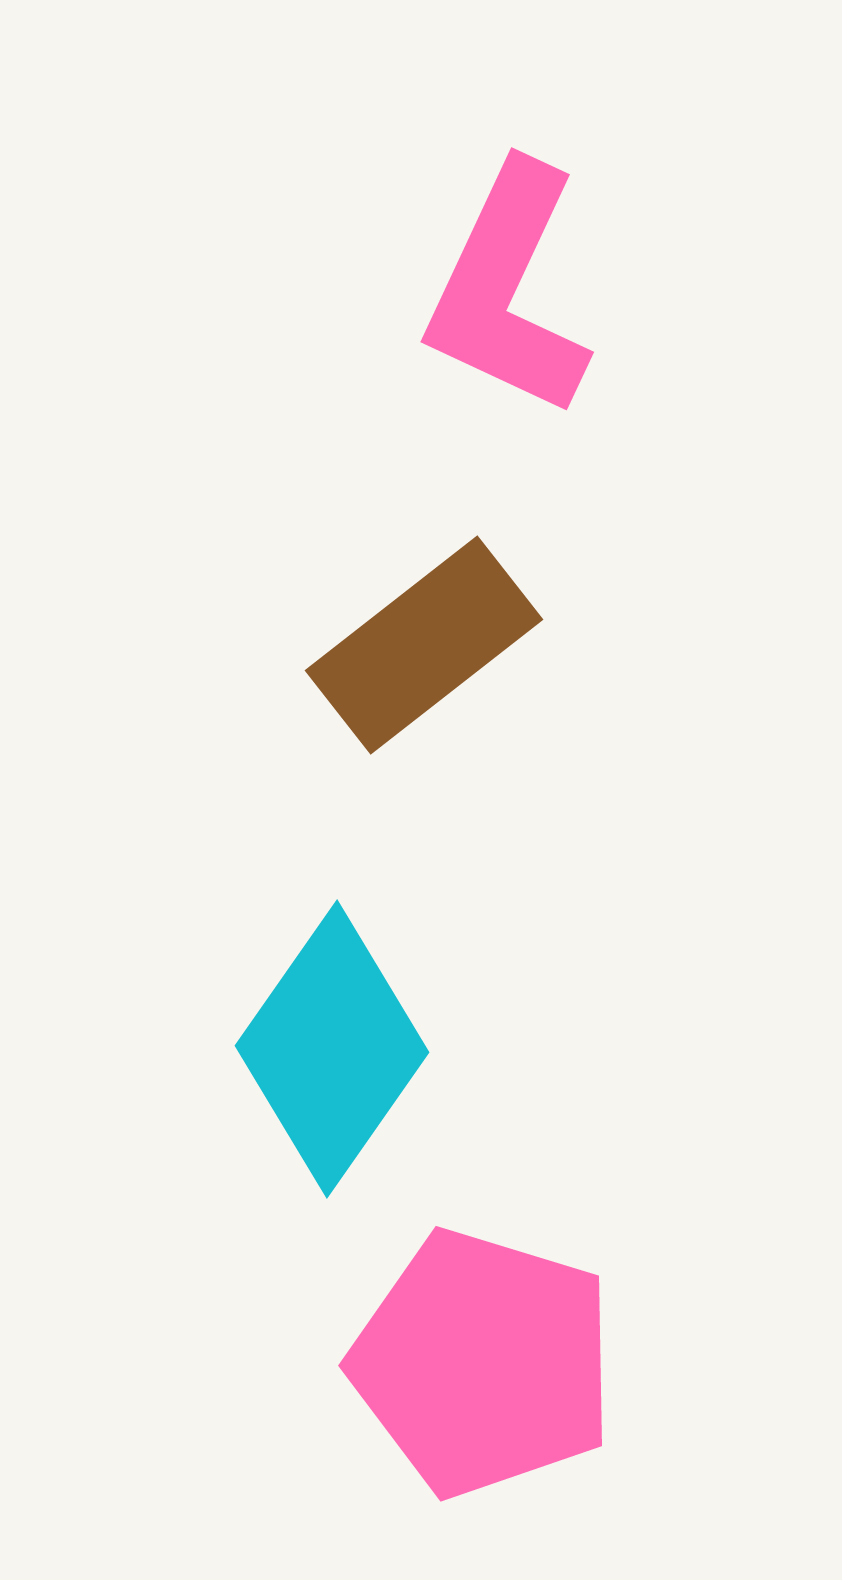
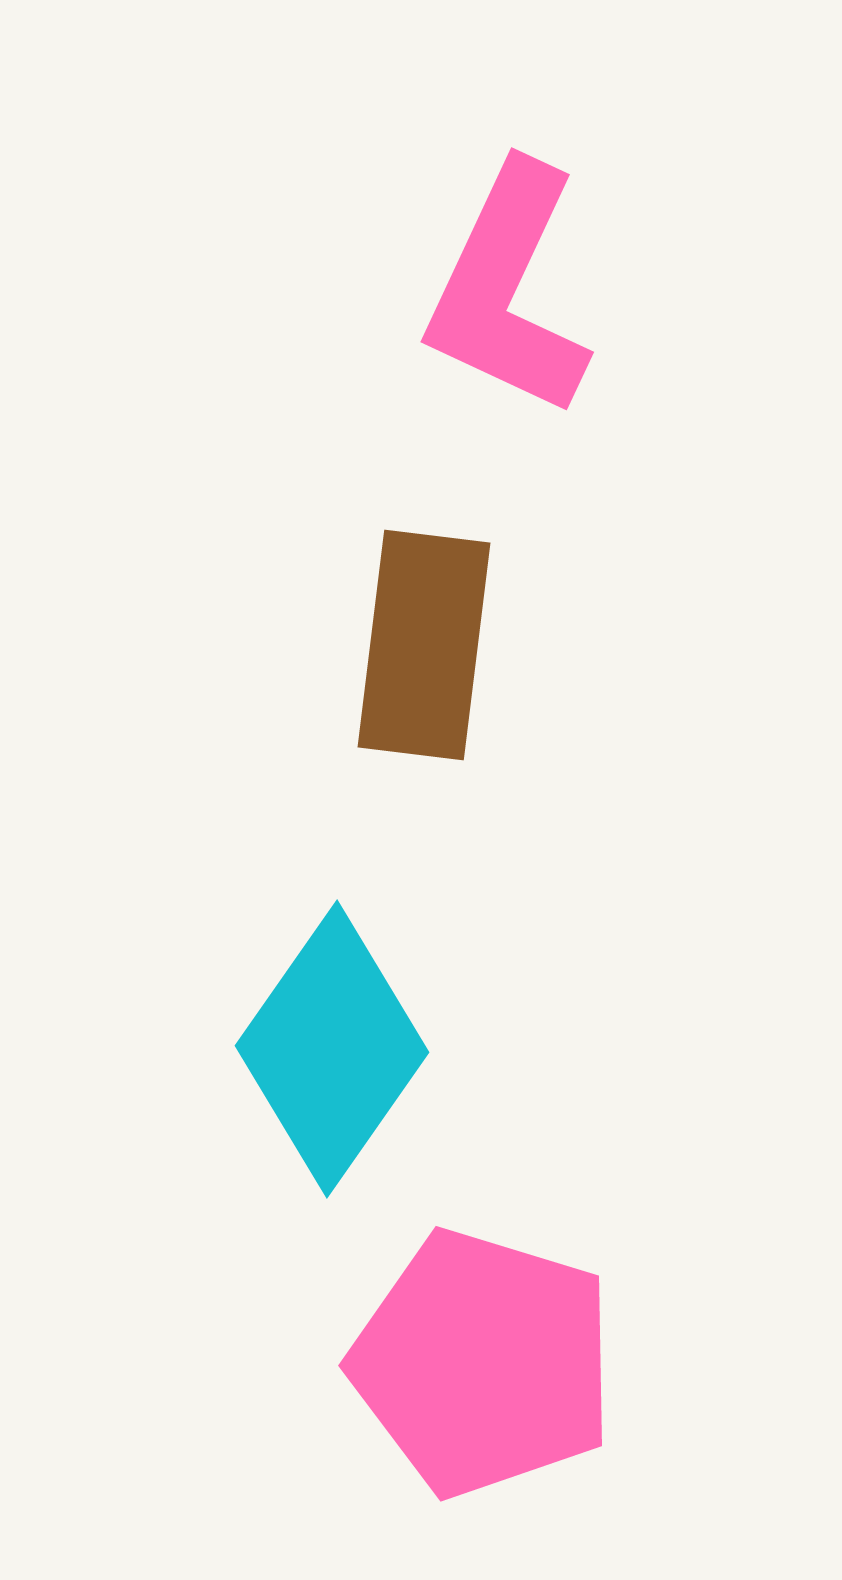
brown rectangle: rotated 45 degrees counterclockwise
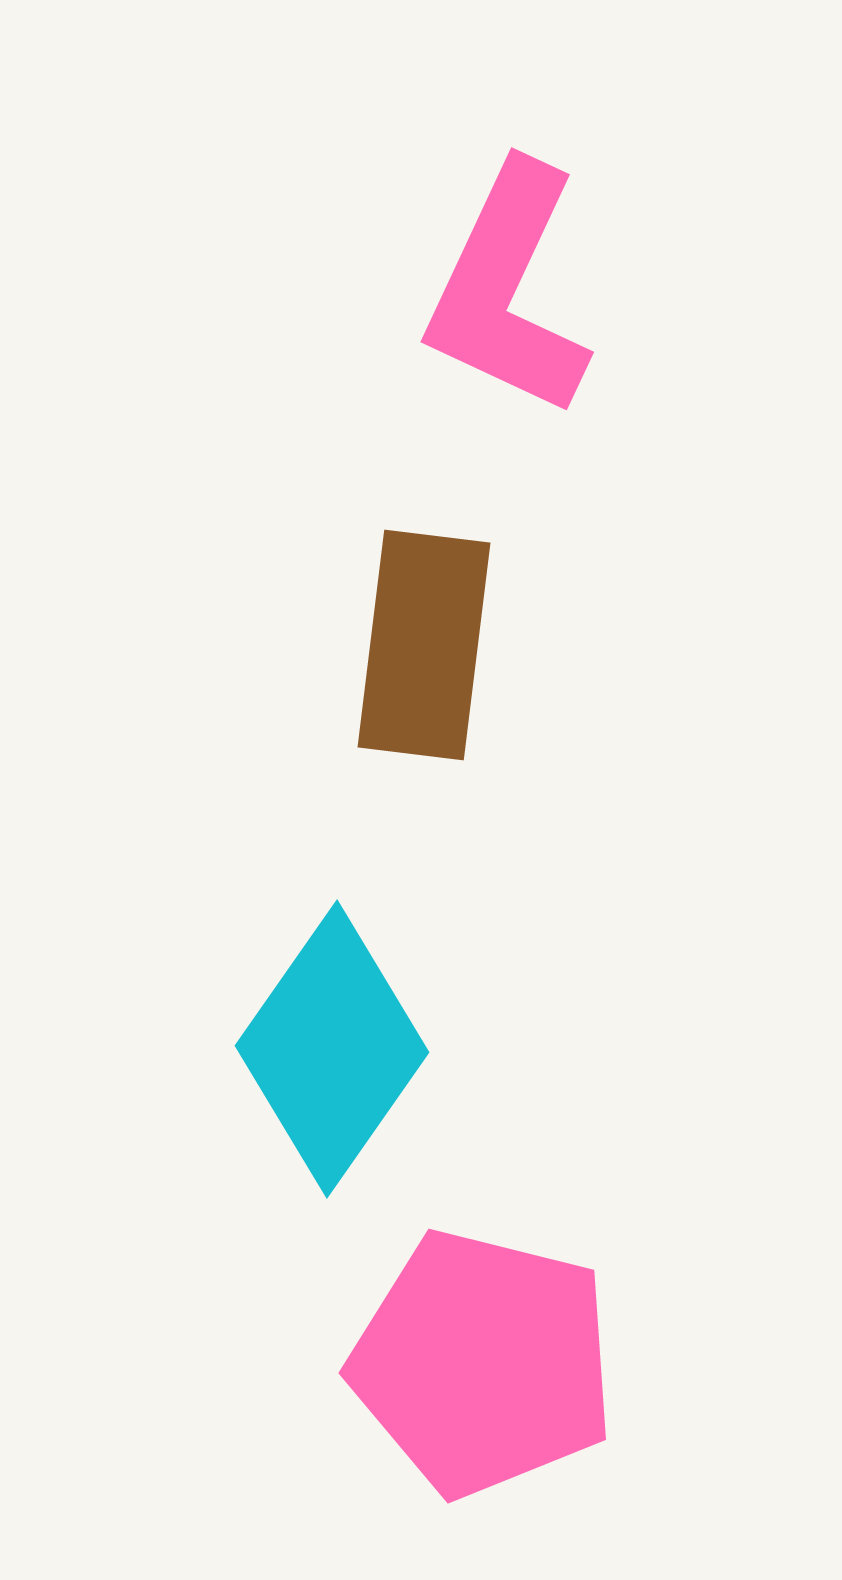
pink pentagon: rotated 3 degrees counterclockwise
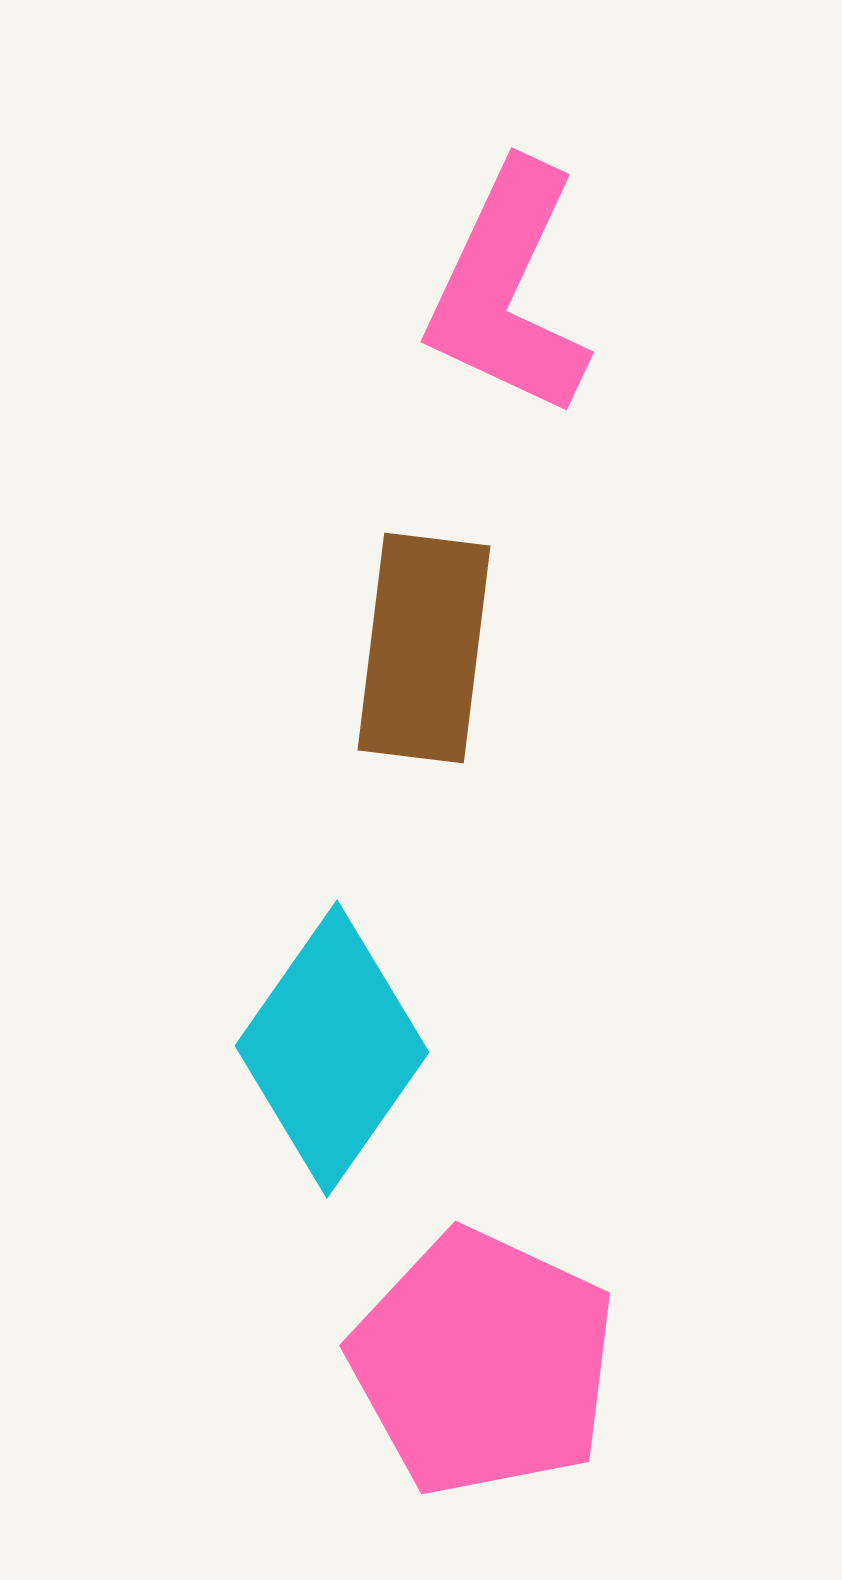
brown rectangle: moved 3 px down
pink pentagon: rotated 11 degrees clockwise
